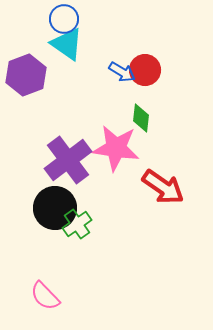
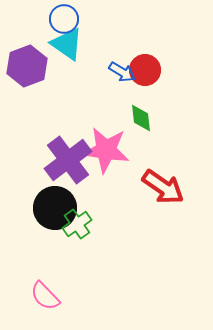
purple hexagon: moved 1 px right, 9 px up
green diamond: rotated 12 degrees counterclockwise
pink star: moved 10 px left, 2 px down
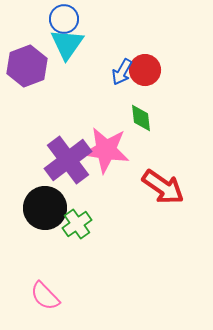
cyan triangle: rotated 30 degrees clockwise
blue arrow: rotated 88 degrees clockwise
black circle: moved 10 px left
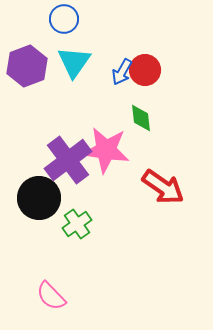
cyan triangle: moved 7 px right, 18 px down
black circle: moved 6 px left, 10 px up
pink semicircle: moved 6 px right
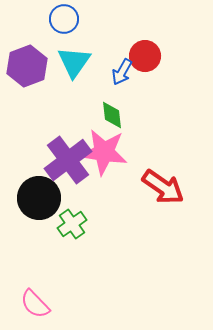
red circle: moved 14 px up
green diamond: moved 29 px left, 3 px up
pink star: moved 2 px left, 2 px down
green cross: moved 5 px left
pink semicircle: moved 16 px left, 8 px down
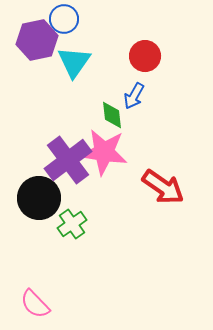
purple hexagon: moved 10 px right, 26 px up; rotated 9 degrees clockwise
blue arrow: moved 12 px right, 24 px down
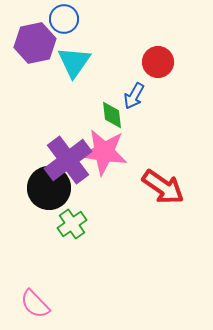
purple hexagon: moved 2 px left, 3 px down
red circle: moved 13 px right, 6 px down
black circle: moved 10 px right, 10 px up
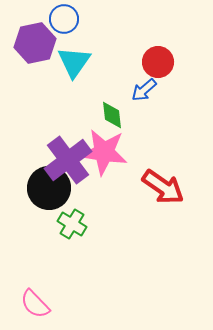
blue arrow: moved 10 px right, 6 px up; rotated 20 degrees clockwise
green cross: rotated 24 degrees counterclockwise
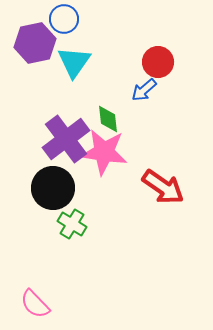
green diamond: moved 4 px left, 4 px down
purple cross: moved 2 px left, 21 px up
black circle: moved 4 px right
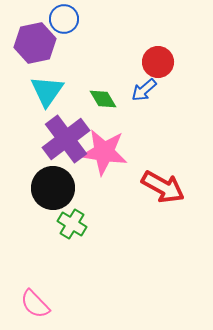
cyan triangle: moved 27 px left, 29 px down
green diamond: moved 5 px left, 20 px up; rotated 24 degrees counterclockwise
red arrow: rotated 6 degrees counterclockwise
